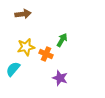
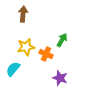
brown arrow: rotated 77 degrees counterclockwise
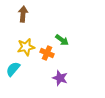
green arrow: rotated 96 degrees clockwise
orange cross: moved 1 px right, 1 px up
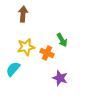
green arrow: rotated 24 degrees clockwise
